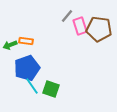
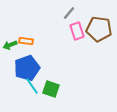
gray line: moved 2 px right, 3 px up
pink rectangle: moved 3 px left, 5 px down
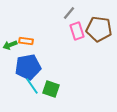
blue pentagon: moved 1 px right, 1 px up; rotated 10 degrees clockwise
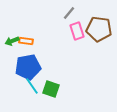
green arrow: moved 2 px right, 4 px up
